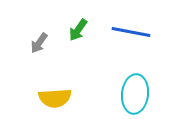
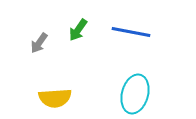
cyan ellipse: rotated 9 degrees clockwise
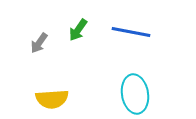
cyan ellipse: rotated 24 degrees counterclockwise
yellow semicircle: moved 3 px left, 1 px down
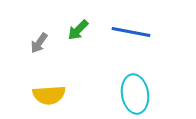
green arrow: rotated 10 degrees clockwise
yellow semicircle: moved 3 px left, 4 px up
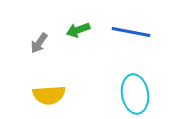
green arrow: rotated 25 degrees clockwise
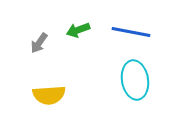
cyan ellipse: moved 14 px up
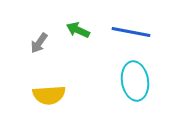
green arrow: rotated 45 degrees clockwise
cyan ellipse: moved 1 px down
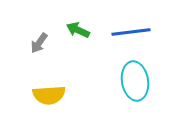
blue line: rotated 18 degrees counterclockwise
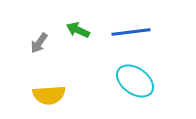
cyan ellipse: rotated 45 degrees counterclockwise
